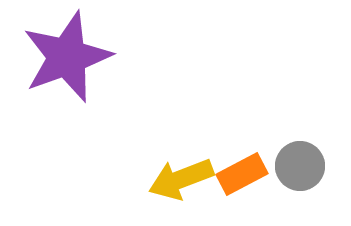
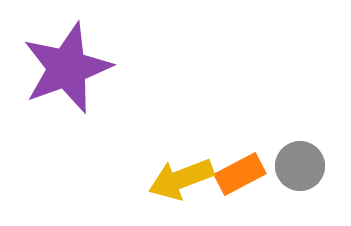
purple star: moved 11 px down
orange rectangle: moved 2 px left
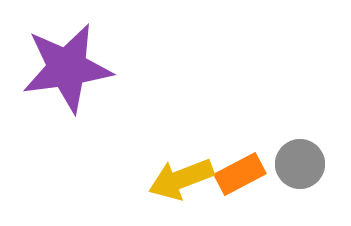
purple star: rotated 12 degrees clockwise
gray circle: moved 2 px up
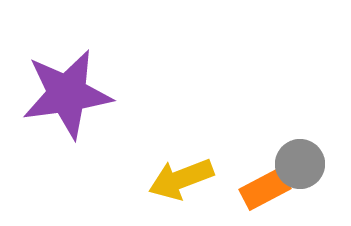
purple star: moved 26 px down
orange rectangle: moved 25 px right, 15 px down
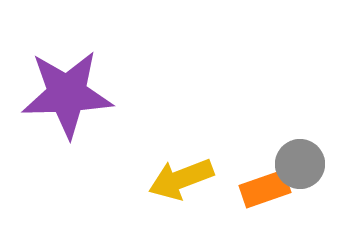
purple star: rotated 6 degrees clockwise
orange rectangle: rotated 9 degrees clockwise
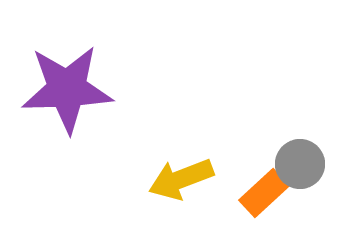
purple star: moved 5 px up
orange rectangle: moved 1 px left, 4 px down; rotated 24 degrees counterclockwise
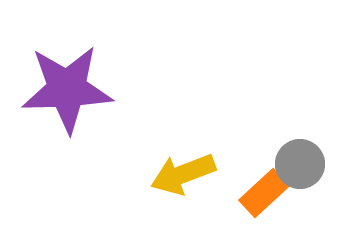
yellow arrow: moved 2 px right, 5 px up
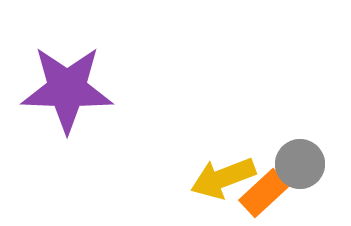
purple star: rotated 4 degrees clockwise
yellow arrow: moved 40 px right, 4 px down
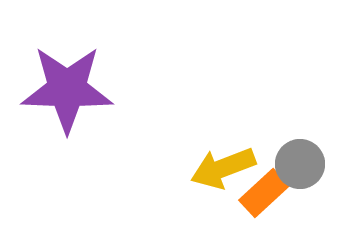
yellow arrow: moved 10 px up
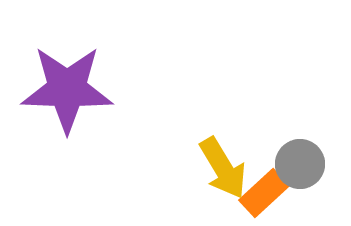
yellow arrow: rotated 100 degrees counterclockwise
